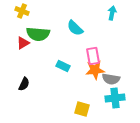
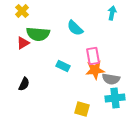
yellow cross: rotated 24 degrees clockwise
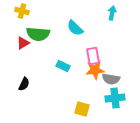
yellow cross: rotated 32 degrees counterclockwise
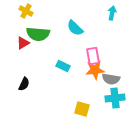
yellow cross: moved 4 px right; rotated 16 degrees clockwise
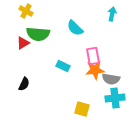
cyan arrow: moved 1 px down
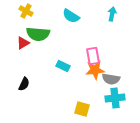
cyan semicircle: moved 4 px left, 12 px up; rotated 12 degrees counterclockwise
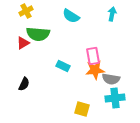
yellow cross: rotated 32 degrees clockwise
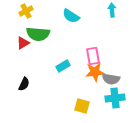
cyan arrow: moved 4 px up; rotated 16 degrees counterclockwise
cyan rectangle: rotated 56 degrees counterclockwise
orange star: moved 2 px down
yellow square: moved 3 px up
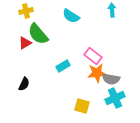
yellow cross: rotated 16 degrees clockwise
green semicircle: rotated 45 degrees clockwise
red triangle: moved 2 px right
pink rectangle: rotated 42 degrees counterclockwise
orange star: moved 2 px right, 1 px down
cyan cross: rotated 18 degrees counterclockwise
